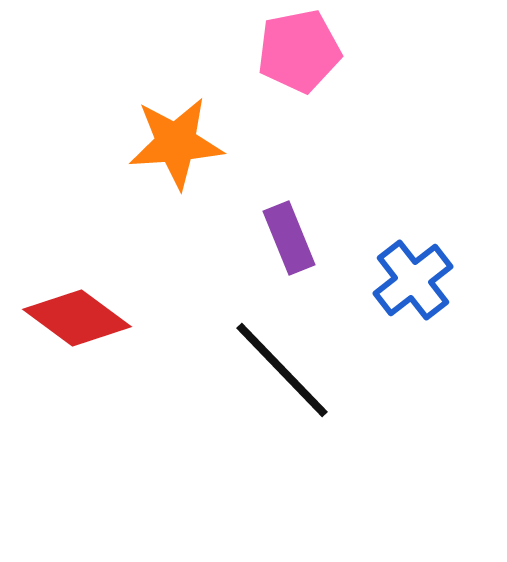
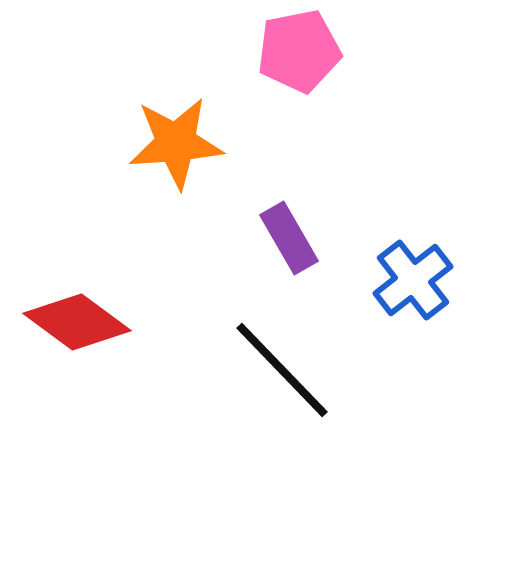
purple rectangle: rotated 8 degrees counterclockwise
red diamond: moved 4 px down
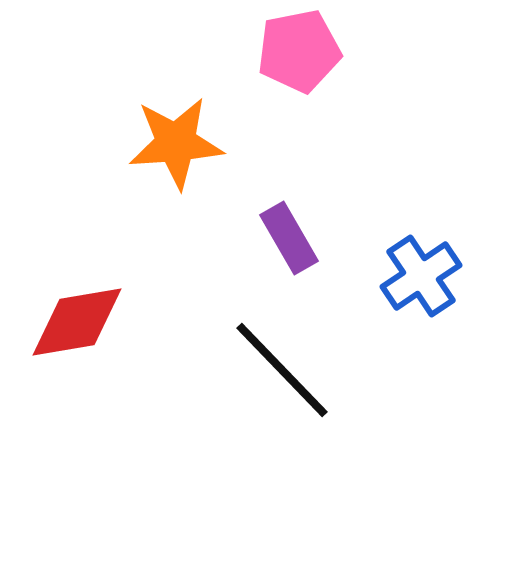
blue cross: moved 8 px right, 4 px up; rotated 4 degrees clockwise
red diamond: rotated 46 degrees counterclockwise
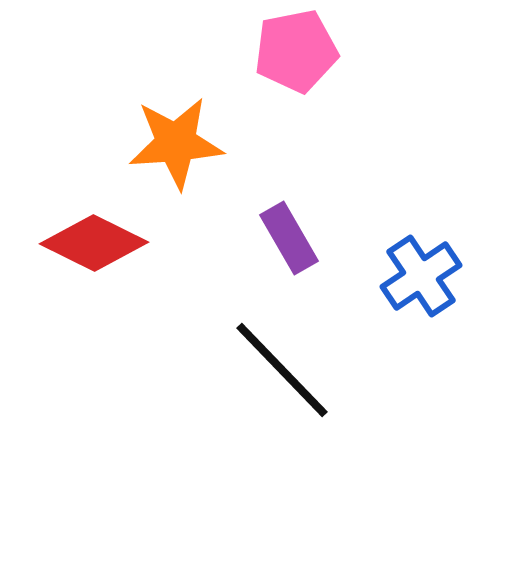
pink pentagon: moved 3 px left
red diamond: moved 17 px right, 79 px up; rotated 36 degrees clockwise
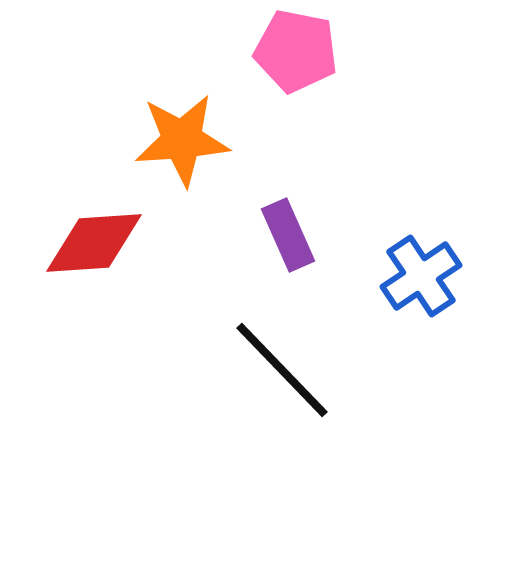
pink pentagon: rotated 22 degrees clockwise
orange star: moved 6 px right, 3 px up
purple rectangle: moved 1 px left, 3 px up; rotated 6 degrees clockwise
red diamond: rotated 30 degrees counterclockwise
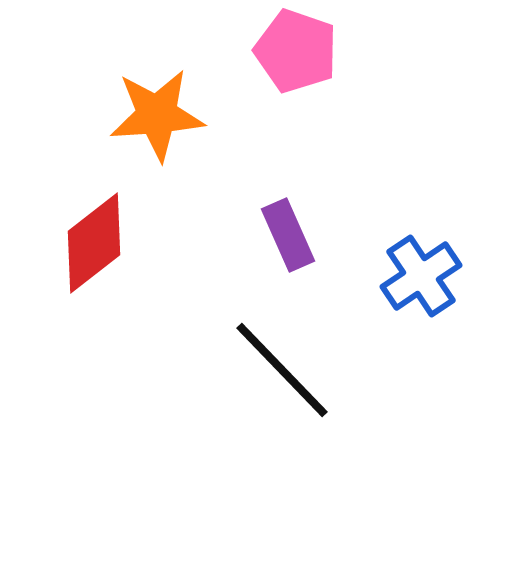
pink pentagon: rotated 8 degrees clockwise
orange star: moved 25 px left, 25 px up
red diamond: rotated 34 degrees counterclockwise
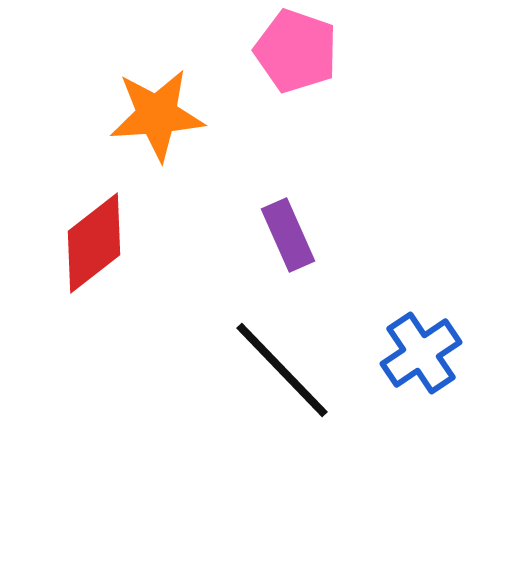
blue cross: moved 77 px down
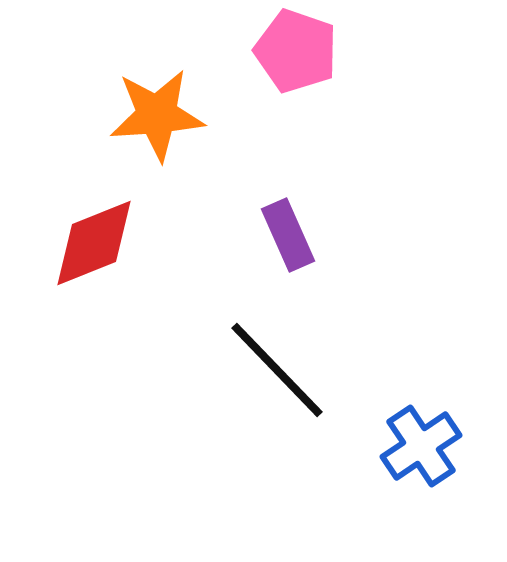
red diamond: rotated 16 degrees clockwise
blue cross: moved 93 px down
black line: moved 5 px left
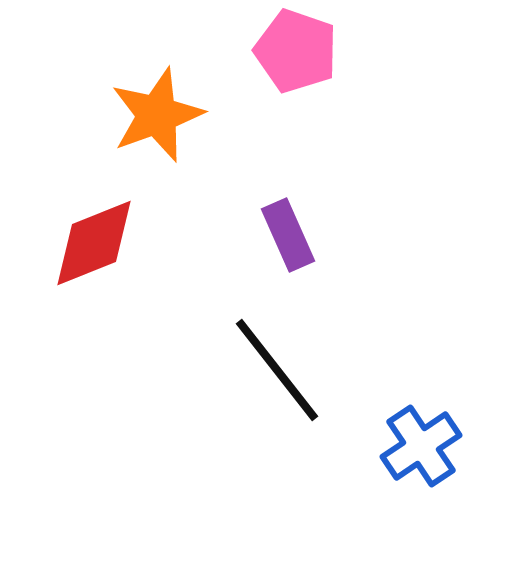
orange star: rotated 16 degrees counterclockwise
black line: rotated 6 degrees clockwise
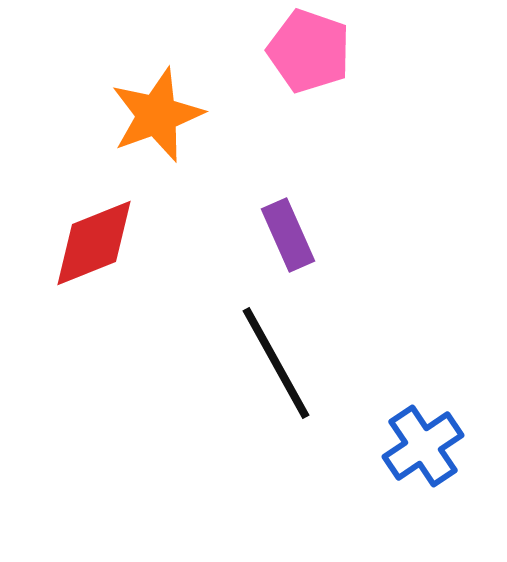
pink pentagon: moved 13 px right
black line: moved 1 px left, 7 px up; rotated 9 degrees clockwise
blue cross: moved 2 px right
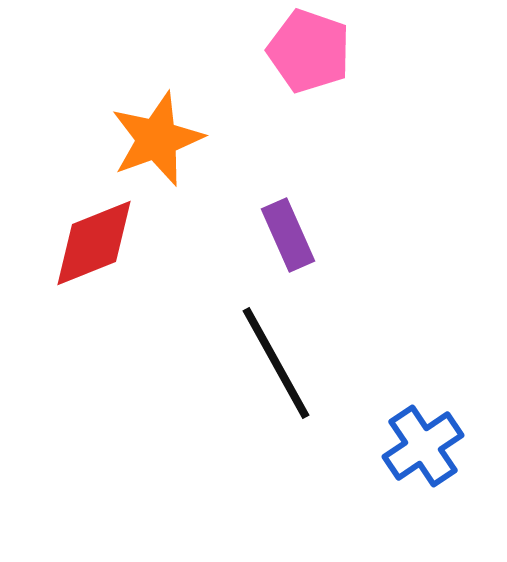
orange star: moved 24 px down
